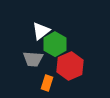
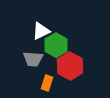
white triangle: rotated 12 degrees clockwise
green hexagon: moved 1 px right, 1 px down
red hexagon: rotated 8 degrees counterclockwise
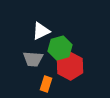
green hexagon: moved 4 px right, 3 px down; rotated 15 degrees clockwise
orange rectangle: moved 1 px left, 1 px down
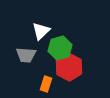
white triangle: rotated 18 degrees counterclockwise
gray trapezoid: moved 7 px left, 4 px up
red hexagon: moved 1 px left, 1 px down
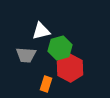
white triangle: rotated 30 degrees clockwise
red hexagon: moved 1 px right, 1 px down
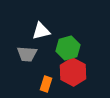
green hexagon: moved 8 px right
gray trapezoid: moved 1 px right, 1 px up
red hexagon: moved 3 px right, 4 px down
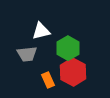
green hexagon: rotated 15 degrees counterclockwise
gray trapezoid: rotated 10 degrees counterclockwise
orange rectangle: moved 2 px right, 4 px up; rotated 42 degrees counterclockwise
